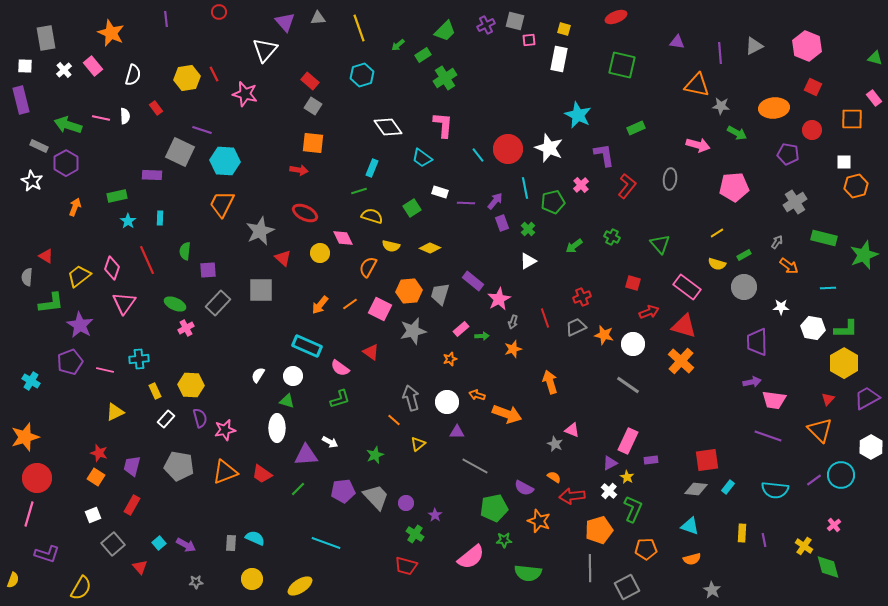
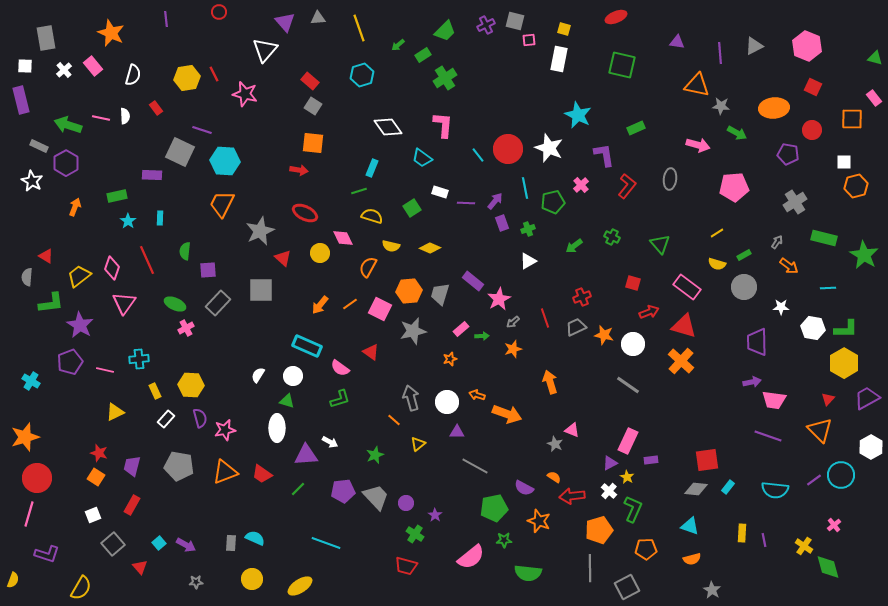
green cross at (528, 229): rotated 24 degrees clockwise
green star at (864, 255): rotated 20 degrees counterclockwise
gray arrow at (513, 322): rotated 32 degrees clockwise
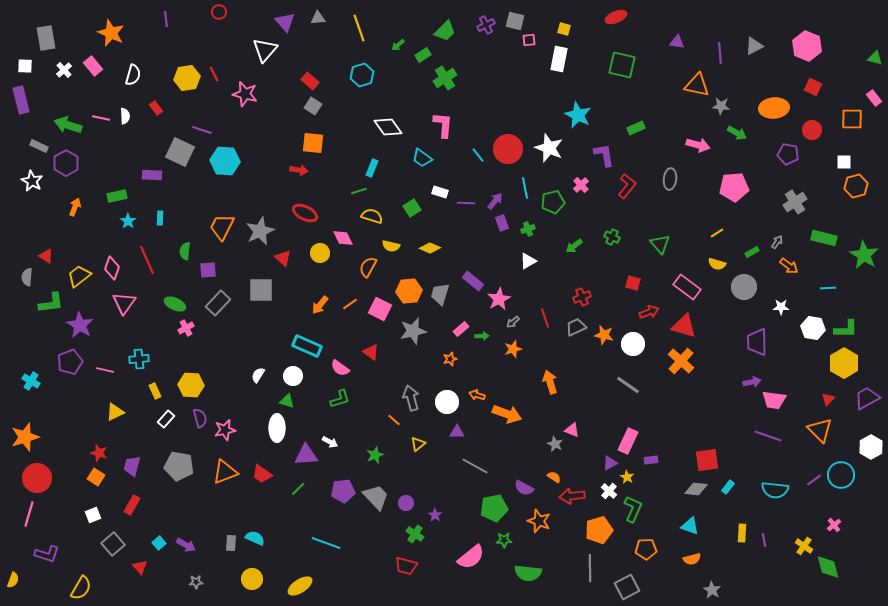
orange trapezoid at (222, 204): moved 23 px down
green rectangle at (744, 255): moved 8 px right, 3 px up
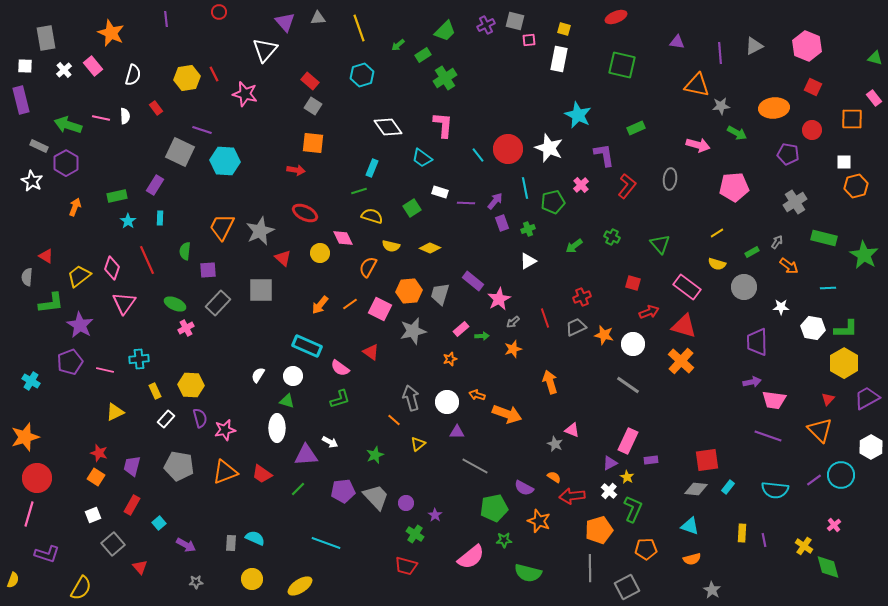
gray star at (721, 106): rotated 12 degrees counterclockwise
red arrow at (299, 170): moved 3 px left
purple rectangle at (152, 175): moved 3 px right, 10 px down; rotated 60 degrees counterclockwise
cyan square at (159, 543): moved 20 px up
green semicircle at (528, 573): rotated 8 degrees clockwise
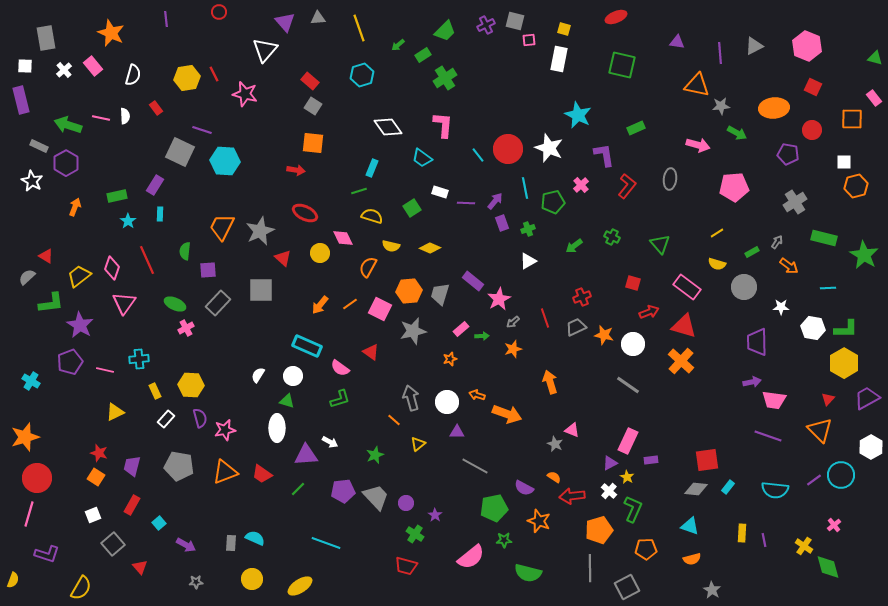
cyan rectangle at (160, 218): moved 4 px up
gray semicircle at (27, 277): rotated 42 degrees clockwise
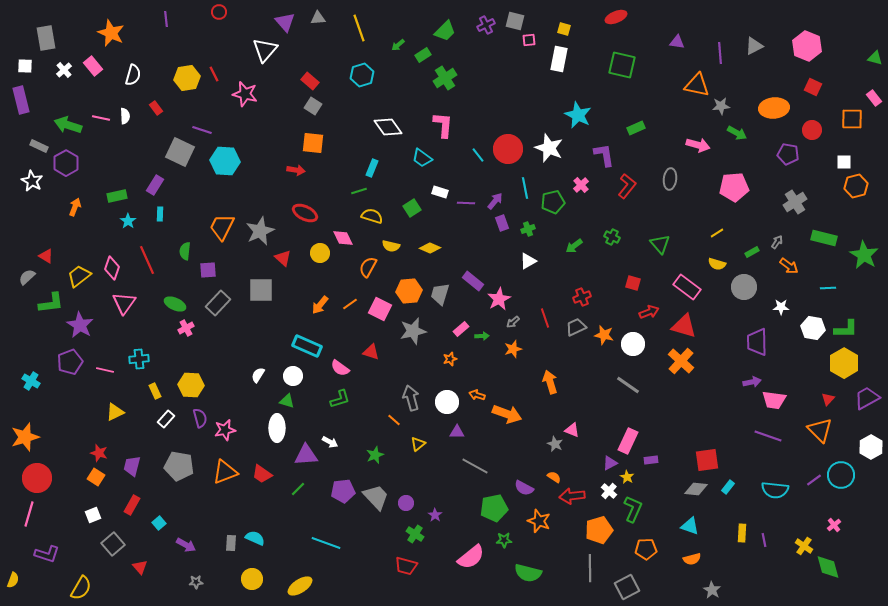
red triangle at (371, 352): rotated 18 degrees counterclockwise
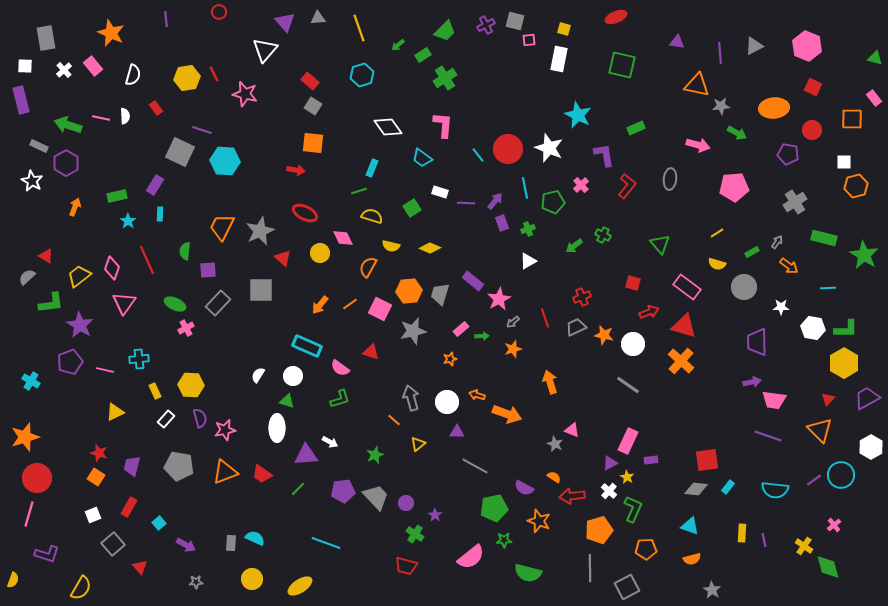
green cross at (612, 237): moved 9 px left, 2 px up
red rectangle at (132, 505): moved 3 px left, 2 px down
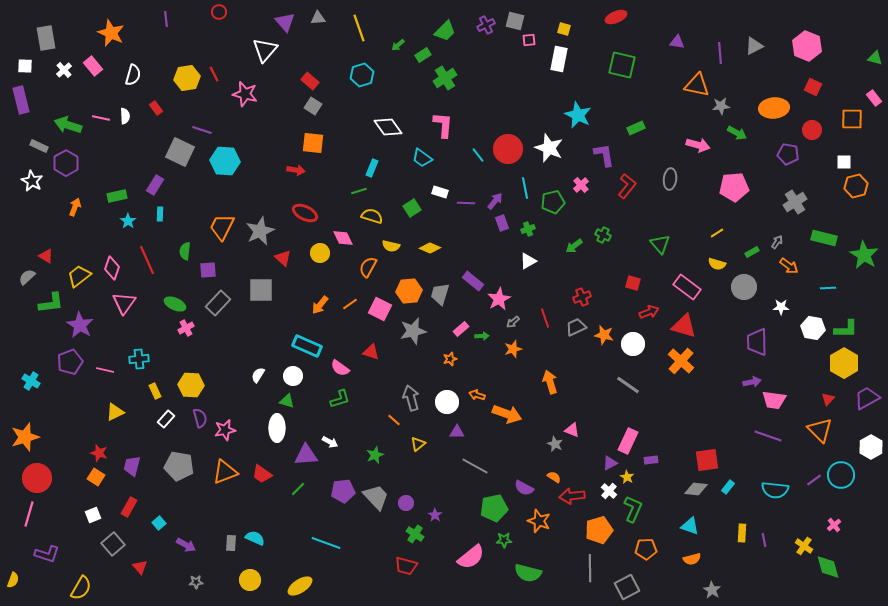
yellow circle at (252, 579): moved 2 px left, 1 px down
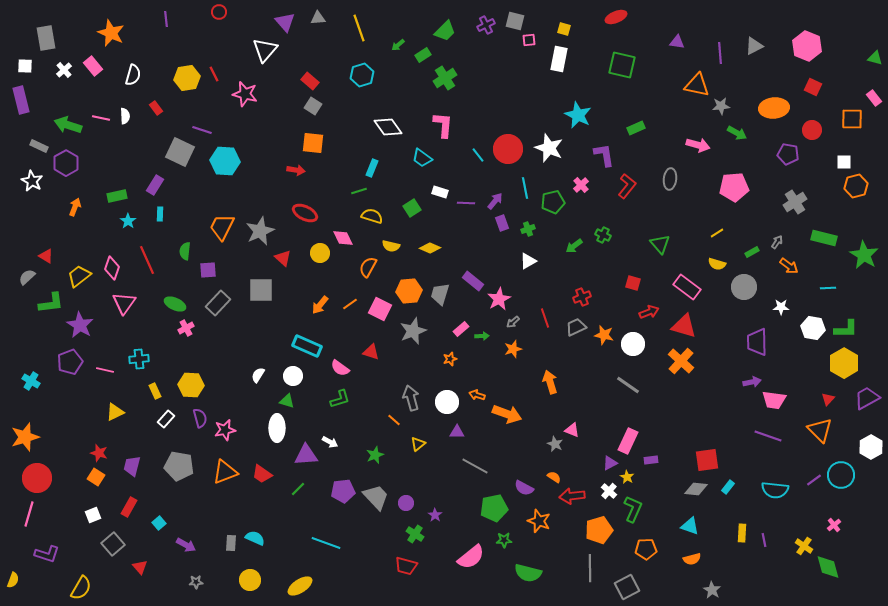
gray star at (413, 331): rotated 8 degrees counterclockwise
